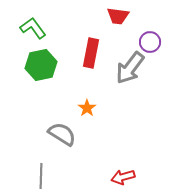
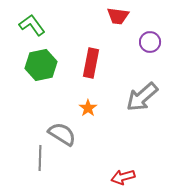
green L-shape: moved 1 px left, 3 px up
red rectangle: moved 10 px down
gray arrow: moved 12 px right, 29 px down; rotated 12 degrees clockwise
orange star: moved 1 px right
gray line: moved 1 px left, 18 px up
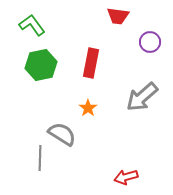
red arrow: moved 3 px right
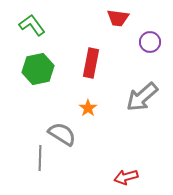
red trapezoid: moved 2 px down
green hexagon: moved 3 px left, 4 px down
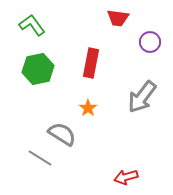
gray arrow: rotated 12 degrees counterclockwise
gray line: rotated 60 degrees counterclockwise
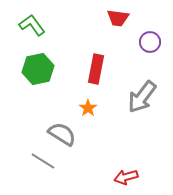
red rectangle: moved 5 px right, 6 px down
gray line: moved 3 px right, 3 px down
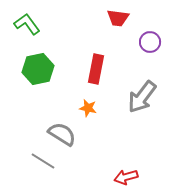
green L-shape: moved 5 px left, 1 px up
orange star: rotated 24 degrees counterclockwise
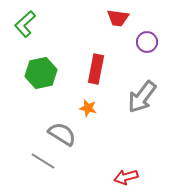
green L-shape: moved 2 px left; rotated 96 degrees counterclockwise
purple circle: moved 3 px left
green hexagon: moved 3 px right, 4 px down
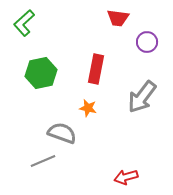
green L-shape: moved 1 px left, 1 px up
gray semicircle: moved 1 px up; rotated 12 degrees counterclockwise
gray line: rotated 55 degrees counterclockwise
